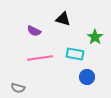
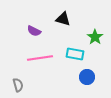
gray semicircle: moved 3 px up; rotated 120 degrees counterclockwise
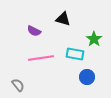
green star: moved 1 px left, 2 px down
pink line: moved 1 px right
gray semicircle: rotated 24 degrees counterclockwise
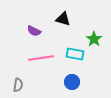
blue circle: moved 15 px left, 5 px down
gray semicircle: rotated 48 degrees clockwise
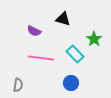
cyan rectangle: rotated 36 degrees clockwise
pink line: rotated 15 degrees clockwise
blue circle: moved 1 px left, 1 px down
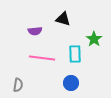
purple semicircle: moved 1 px right; rotated 32 degrees counterclockwise
cyan rectangle: rotated 42 degrees clockwise
pink line: moved 1 px right
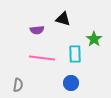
purple semicircle: moved 2 px right, 1 px up
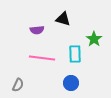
gray semicircle: rotated 16 degrees clockwise
